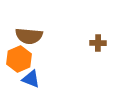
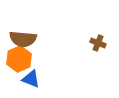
brown semicircle: moved 6 px left, 3 px down
brown cross: rotated 21 degrees clockwise
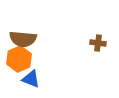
brown cross: rotated 14 degrees counterclockwise
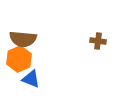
brown cross: moved 2 px up
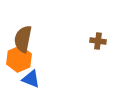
brown semicircle: rotated 96 degrees clockwise
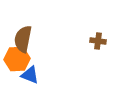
orange hexagon: moved 2 px left; rotated 20 degrees clockwise
blue triangle: moved 1 px left, 4 px up
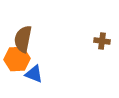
brown cross: moved 4 px right
blue triangle: moved 4 px right, 1 px up
